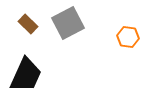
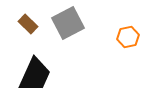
orange hexagon: rotated 20 degrees counterclockwise
black trapezoid: moved 9 px right
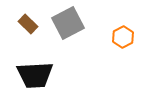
orange hexagon: moved 5 px left; rotated 15 degrees counterclockwise
black trapezoid: rotated 63 degrees clockwise
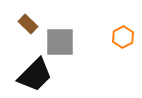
gray square: moved 8 px left, 19 px down; rotated 28 degrees clockwise
black trapezoid: rotated 42 degrees counterclockwise
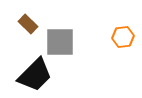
orange hexagon: rotated 20 degrees clockwise
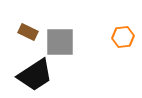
brown rectangle: moved 8 px down; rotated 18 degrees counterclockwise
black trapezoid: rotated 12 degrees clockwise
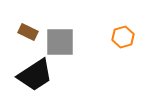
orange hexagon: rotated 10 degrees counterclockwise
